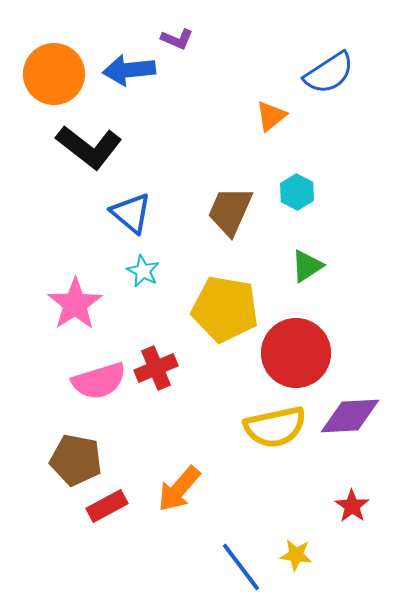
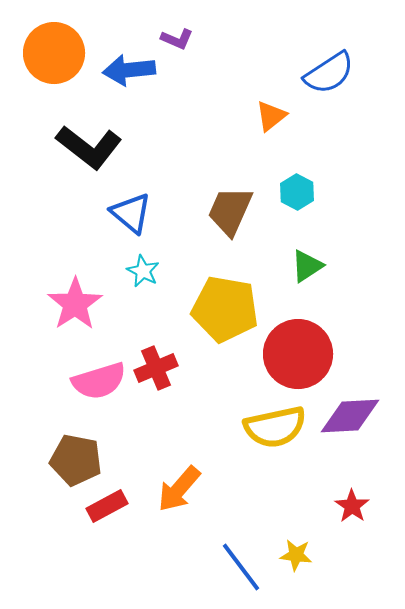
orange circle: moved 21 px up
red circle: moved 2 px right, 1 px down
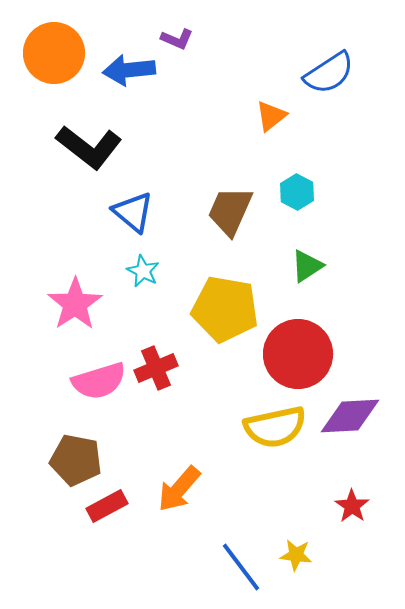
blue triangle: moved 2 px right, 1 px up
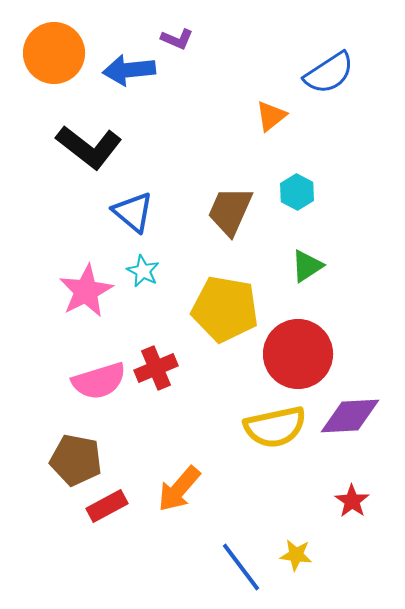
pink star: moved 11 px right, 13 px up; rotated 6 degrees clockwise
red star: moved 5 px up
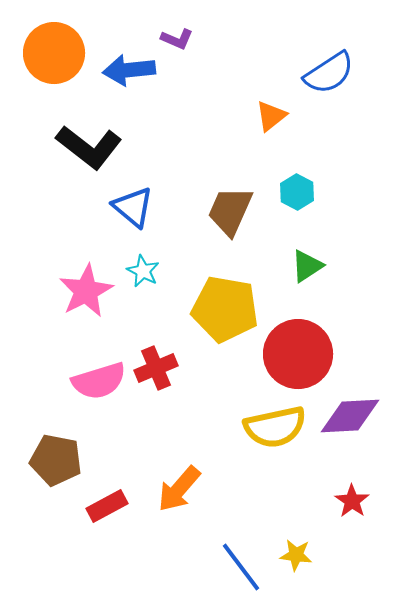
blue triangle: moved 5 px up
brown pentagon: moved 20 px left
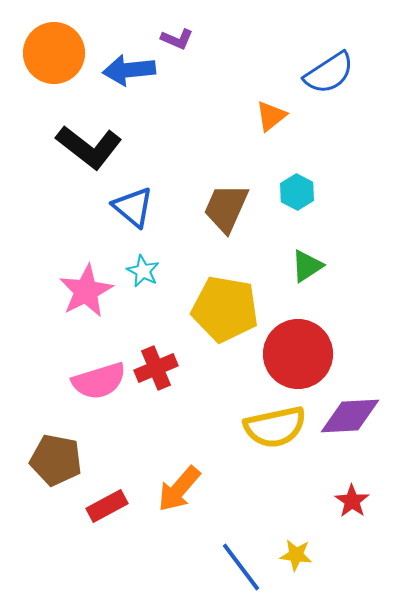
brown trapezoid: moved 4 px left, 3 px up
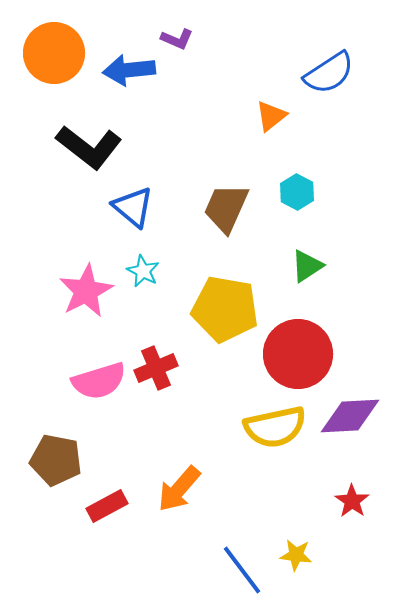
blue line: moved 1 px right, 3 px down
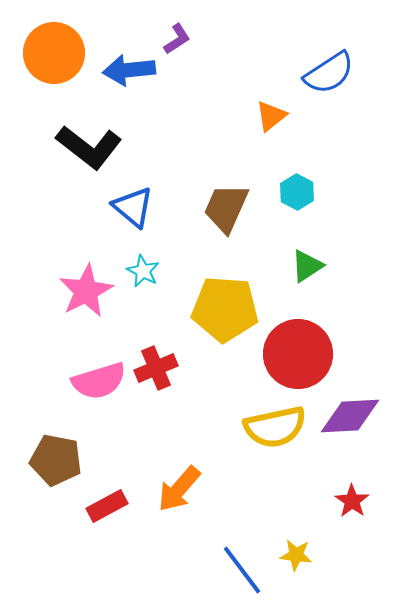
purple L-shape: rotated 56 degrees counterclockwise
yellow pentagon: rotated 6 degrees counterclockwise
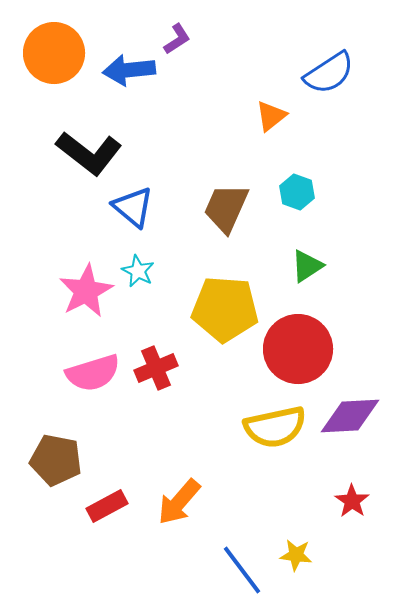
black L-shape: moved 6 px down
cyan hexagon: rotated 8 degrees counterclockwise
cyan star: moved 5 px left
red circle: moved 5 px up
pink semicircle: moved 6 px left, 8 px up
orange arrow: moved 13 px down
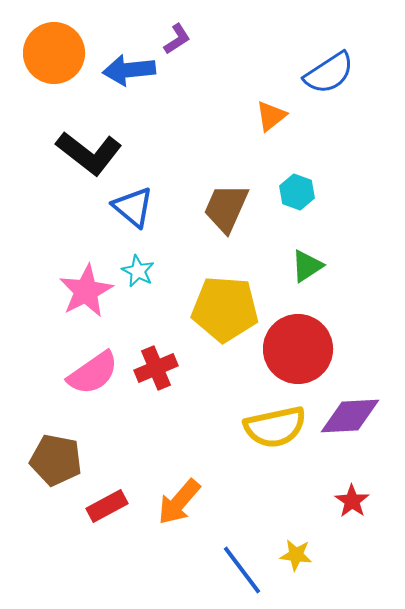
pink semicircle: rotated 18 degrees counterclockwise
